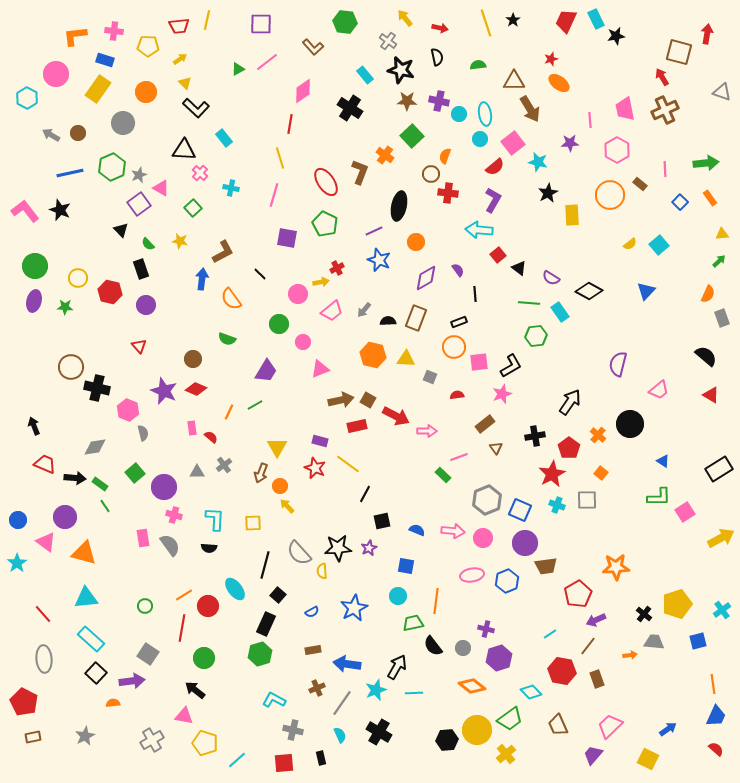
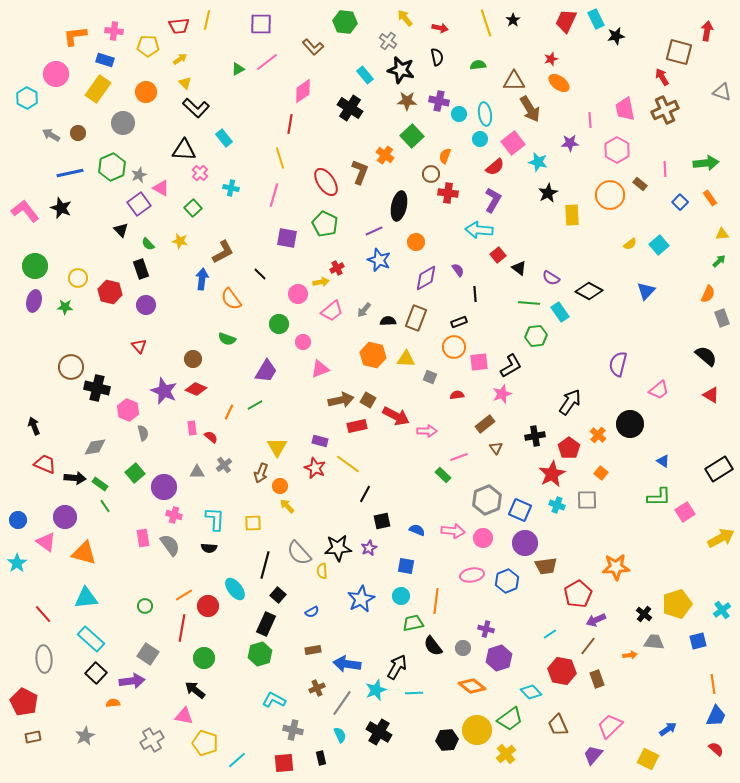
red arrow at (707, 34): moved 3 px up
black star at (60, 210): moved 1 px right, 2 px up
cyan circle at (398, 596): moved 3 px right
blue star at (354, 608): moved 7 px right, 9 px up
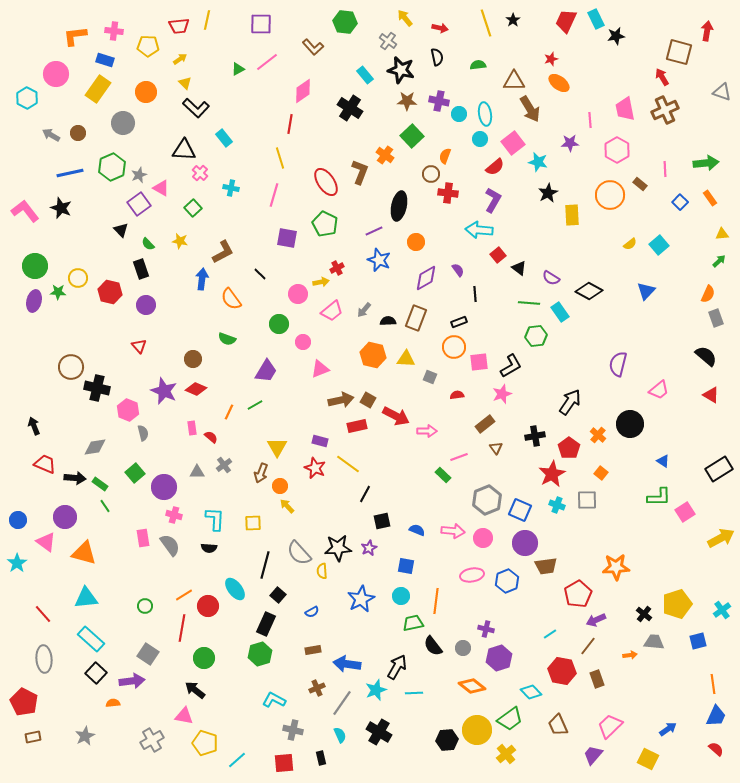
green star at (65, 307): moved 7 px left, 15 px up
gray rectangle at (722, 318): moved 6 px left
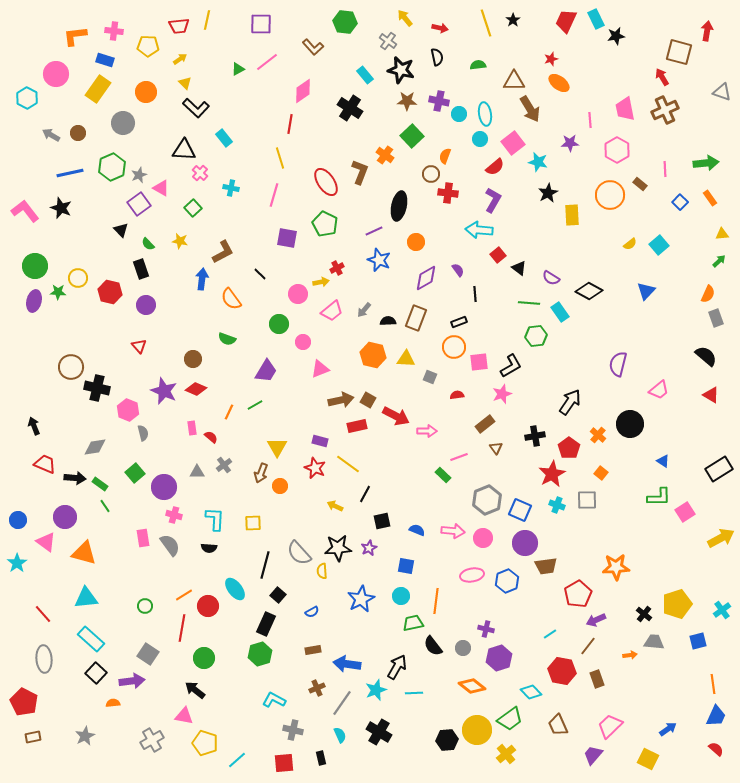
yellow arrow at (287, 506): moved 48 px right; rotated 21 degrees counterclockwise
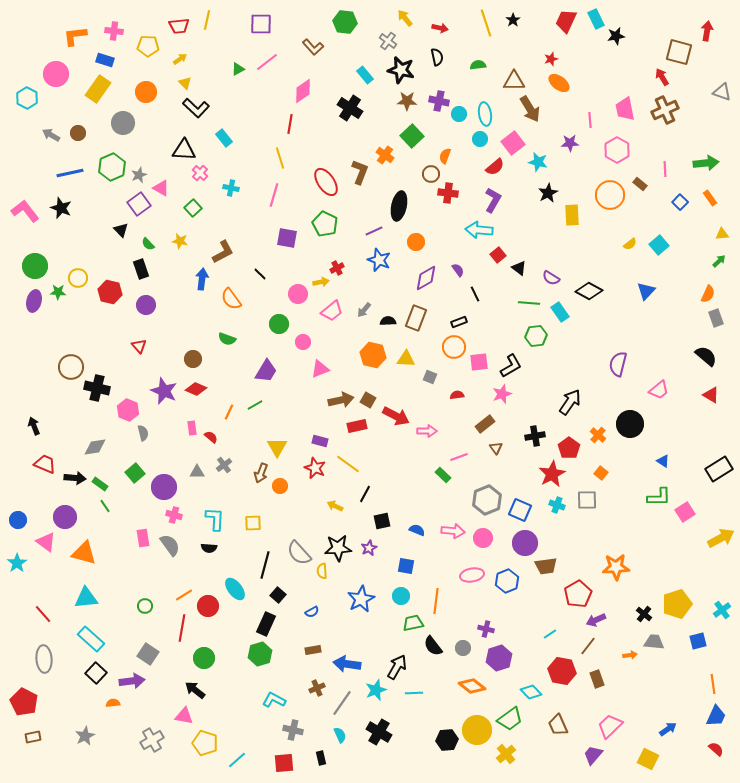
black line at (475, 294): rotated 21 degrees counterclockwise
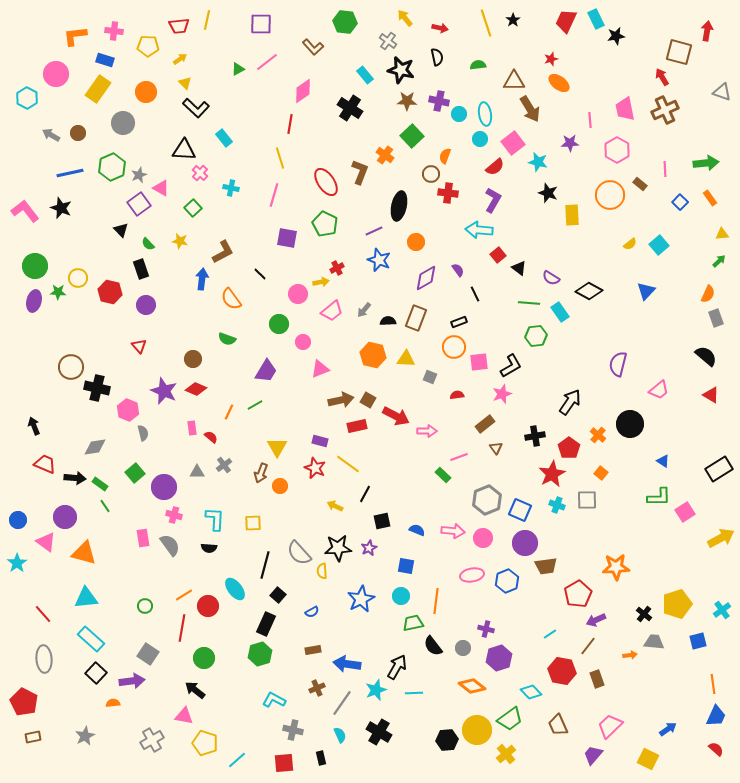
black star at (548, 193): rotated 24 degrees counterclockwise
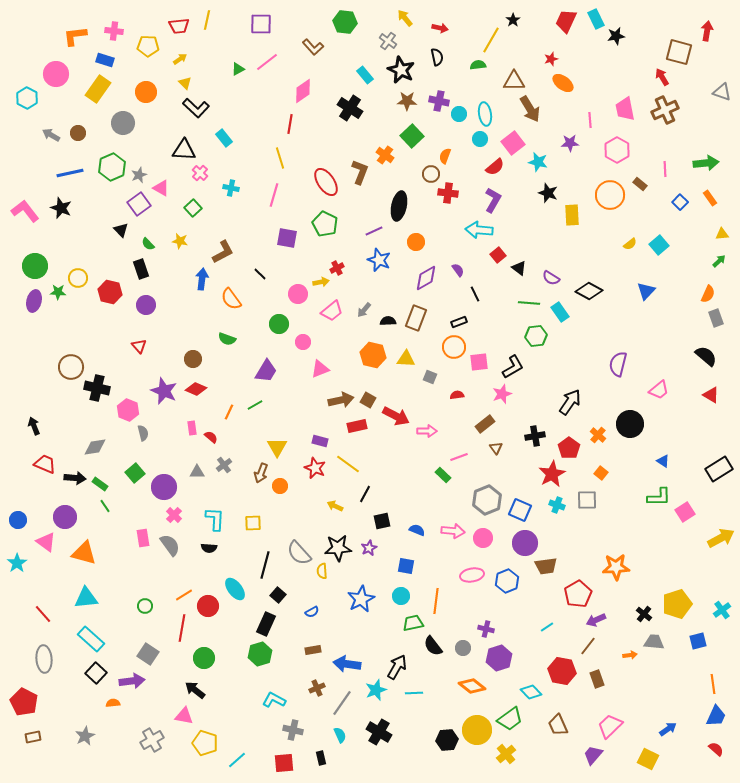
yellow line at (486, 23): moved 5 px right, 17 px down; rotated 48 degrees clockwise
black star at (401, 70): rotated 12 degrees clockwise
orange ellipse at (559, 83): moved 4 px right
black L-shape at (511, 366): moved 2 px right, 1 px down
pink cross at (174, 515): rotated 28 degrees clockwise
cyan line at (550, 634): moved 3 px left, 7 px up
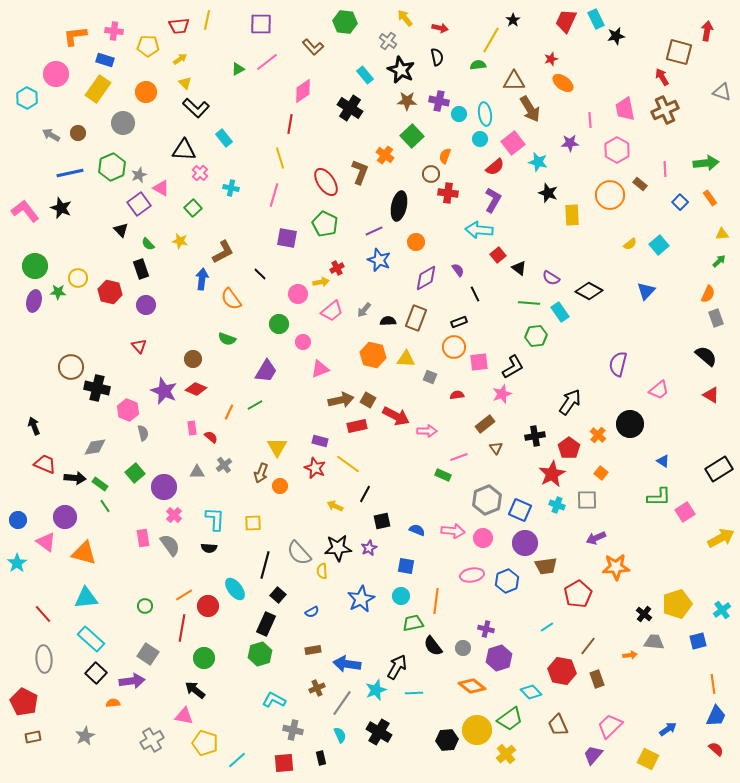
green rectangle at (443, 475): rotated 21 degrees counterclockwise
purple arrow at (596, 620): moved 82 px up
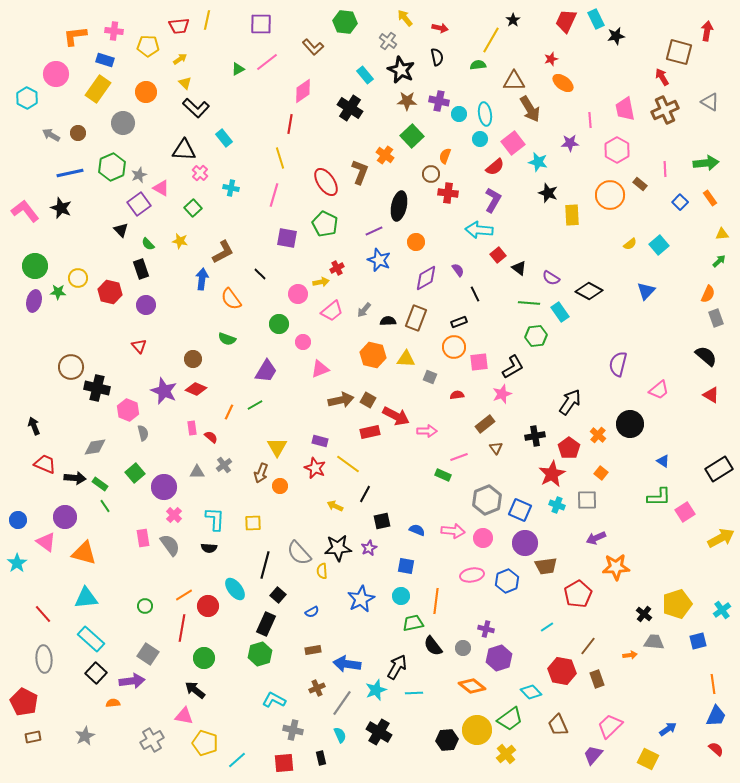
gray triangle at (722, 92): moved 12 px left, 10 px down; rotated 12 degrees clockwise
red rectangle at (357, 426): moved 13 px right, 6 px down
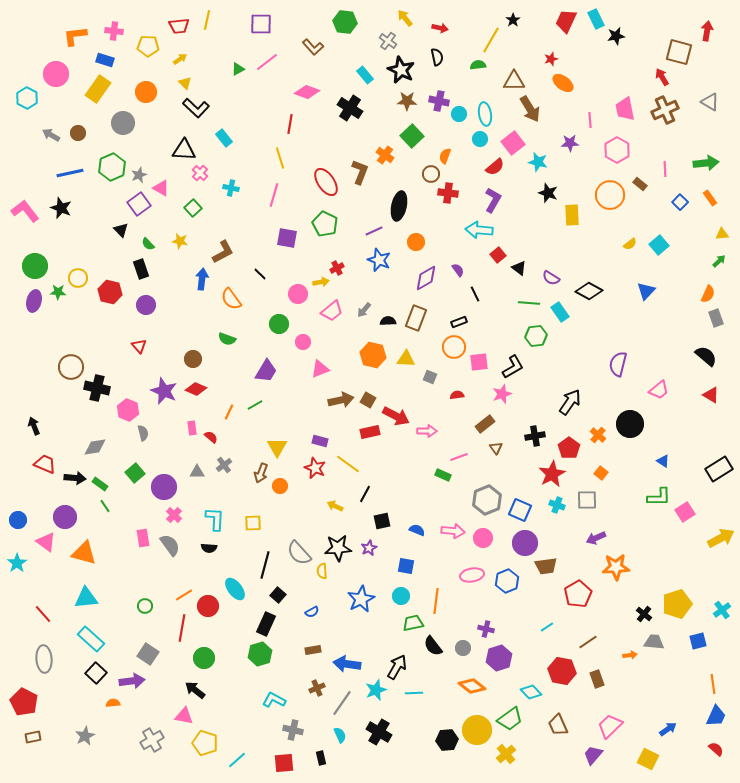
pink diamond at (303, 91): moved 4 px right, 1 px down; rotated 55 degrees clockwise
brown line at (588, 646): moved 4 px up; rotated 18 degrees clockwise
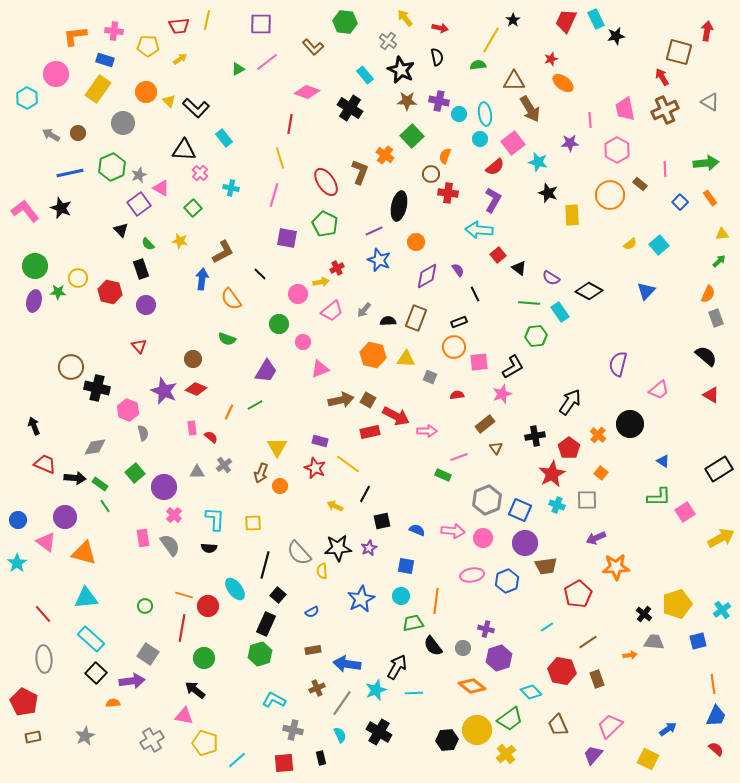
yellow triangle at (185, 83): moved 16 px left, 18 px down
purple diamond at (426, 278): moved 1 px right, 2 px up
orange line at (184, 595): rotated 48 degrees clockwise
